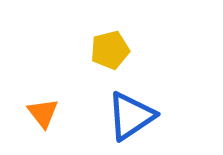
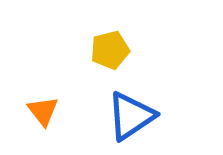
orange triangle: moved 2 px up
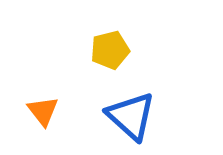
blue triangle: rotated 44 degrees counterclockwise
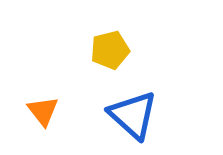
blue triangle: moved 2 px right, 1 px up
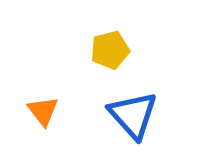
blue triangle: rotated 6 degrees clockwise
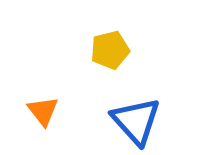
blue triangle: moved 3 px right, 6 px down
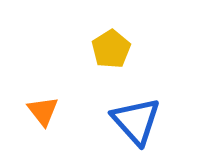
yellow pentagon: moved 1 px right, 1 px up; rotated 18 degrees counterclockwise
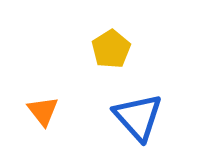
blue triangle: moved 2 px right, 4 px up
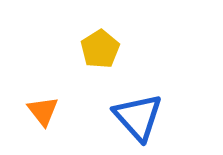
yellow pentagon: moved 11 px left
